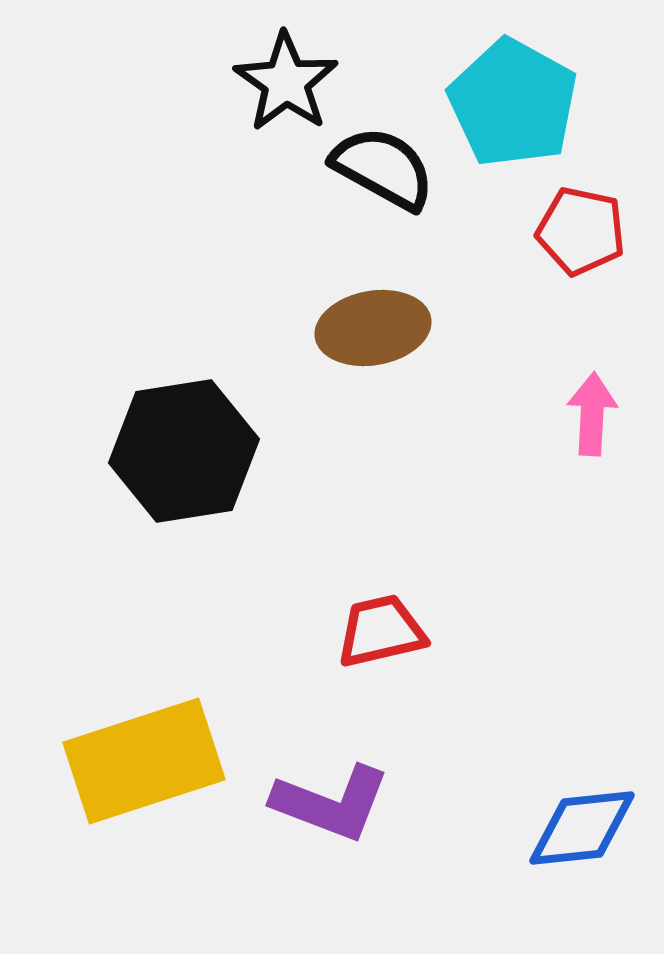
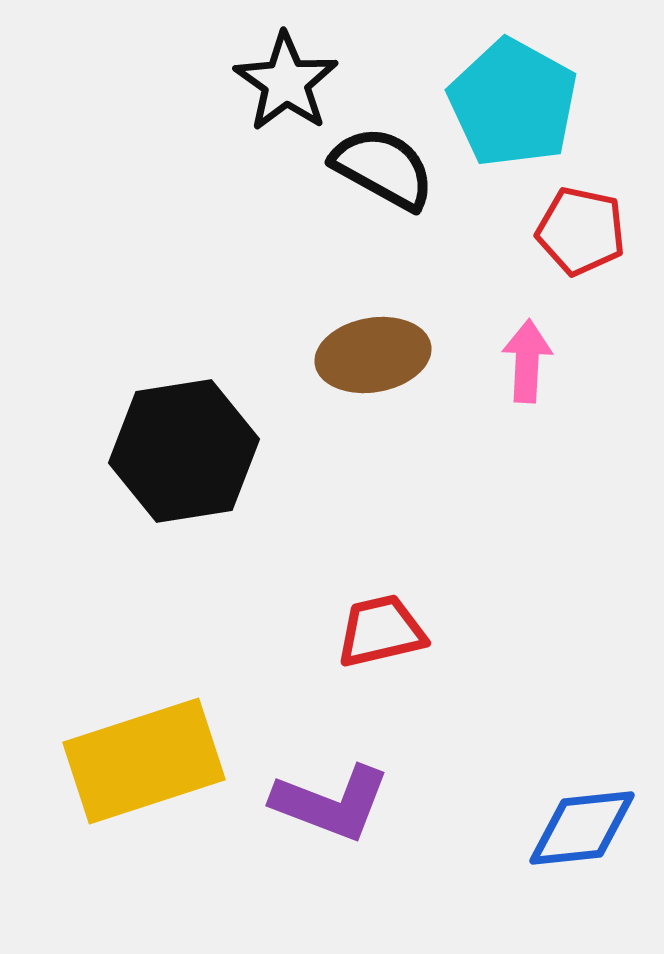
brown ellipse: moved 27 px down
pink arrow: moved 65 px left, 53 px up
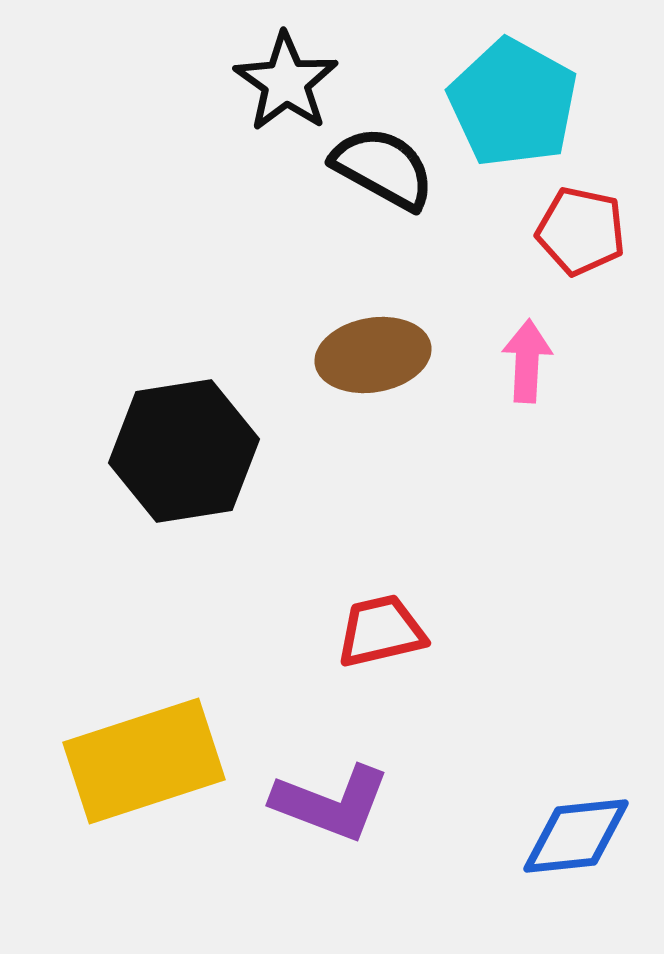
blue diamond: moved 6 px left, 8 px down
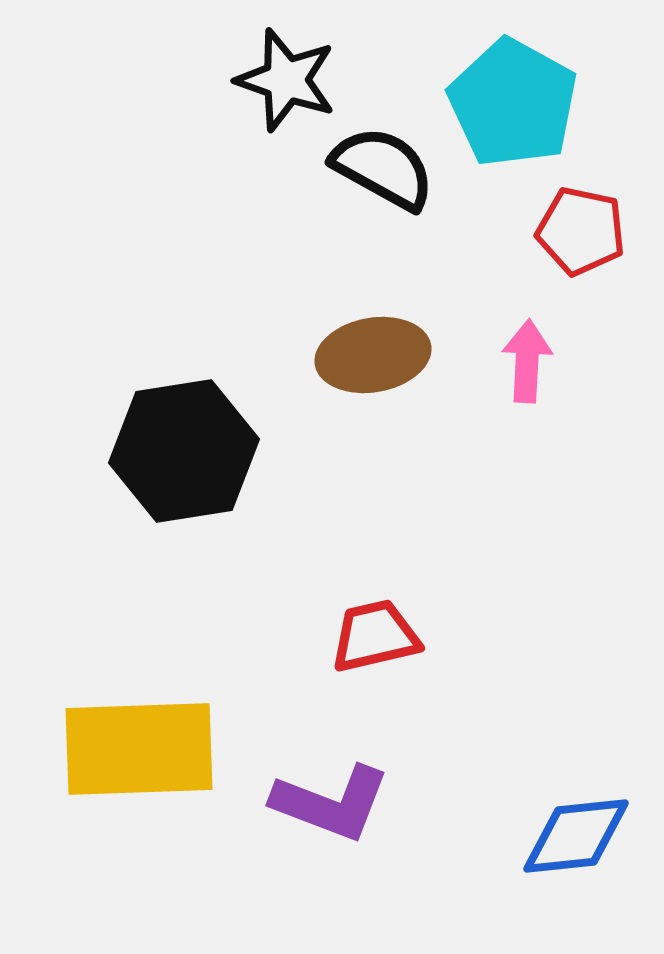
black star: moved 2 px up; rotated 16 degrees counterclockwise
red trapezoid: moved 6 px left, 5 px down
yellow rectangle: moved 5 px left, 12 px up; rotated 16 degrees clockwise
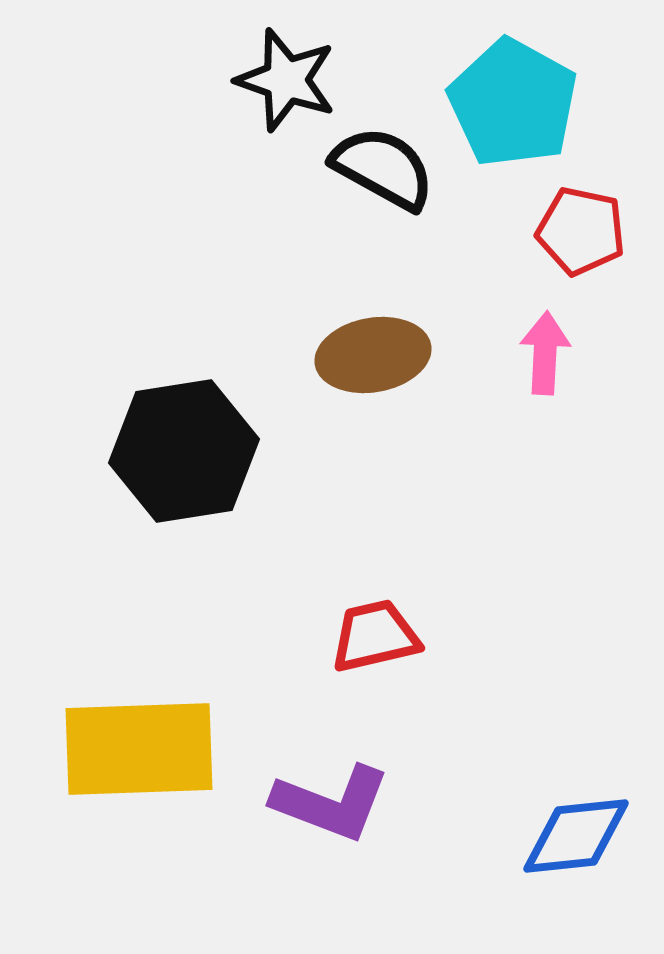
pink arrow: moved 18 px right, 8 px up
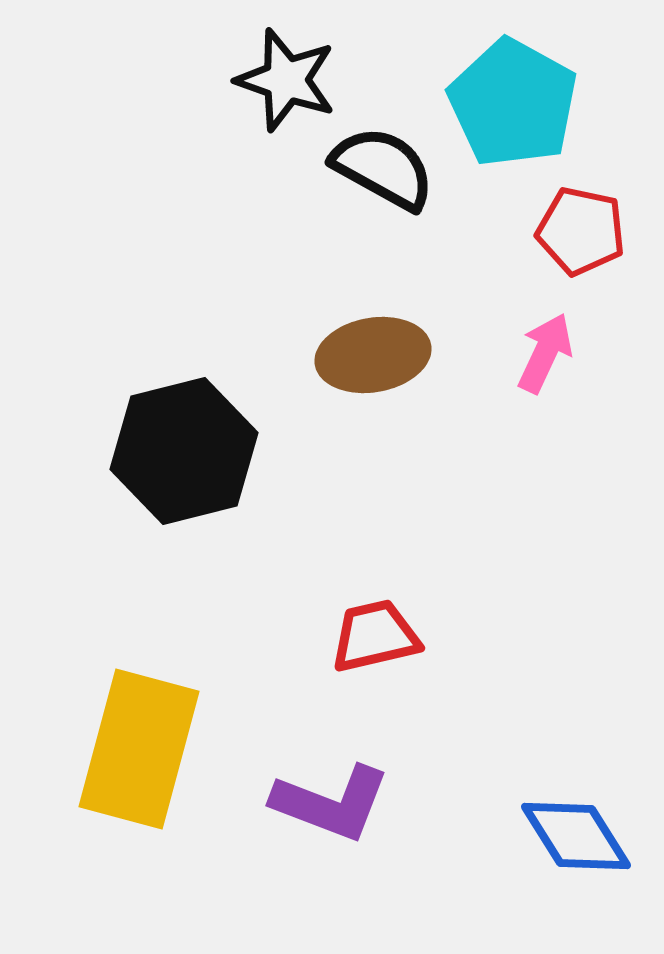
pink arrow: rotated 22 degrees clockwise
black hexagon: rotated 5 degrees counterclockwise
yellow rectangle: rotated 73 degrees counterclockwise
blue diamond: rotated 64 degrees clockwise
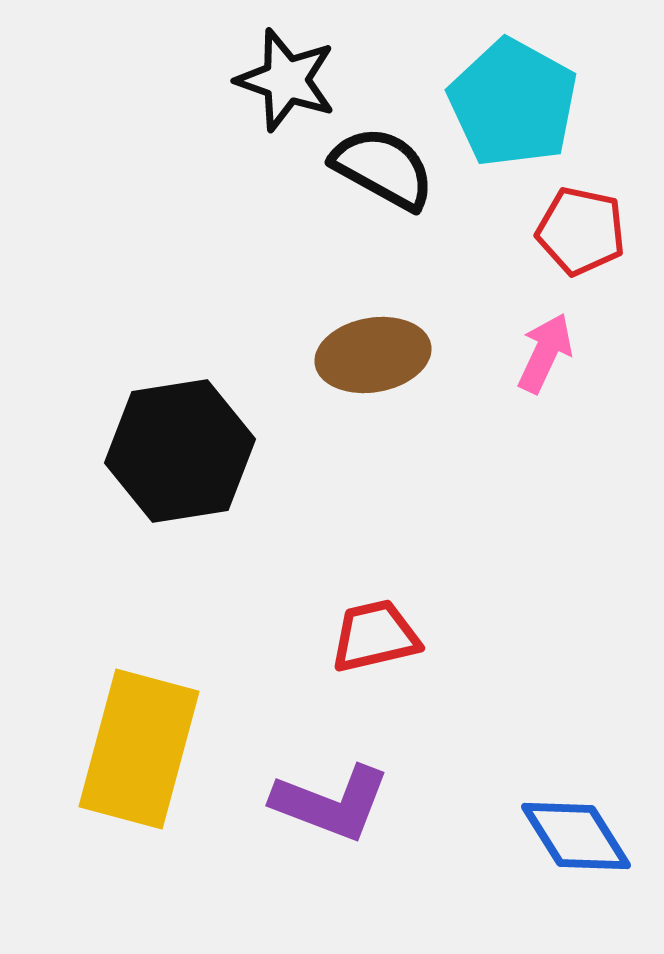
black hexagon: moved 4 px left; rotated 5 degrees clockwise
